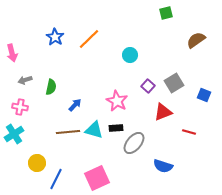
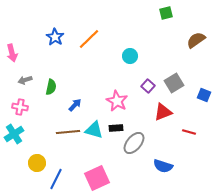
cyan circle: moved 1 px down
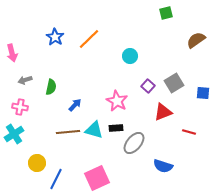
blue square: moved 1 px left, 2 px up; rotated 16 degrees counterclockwise
